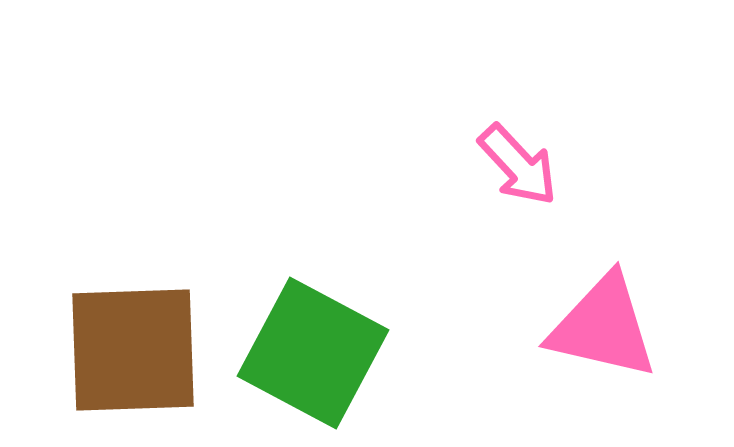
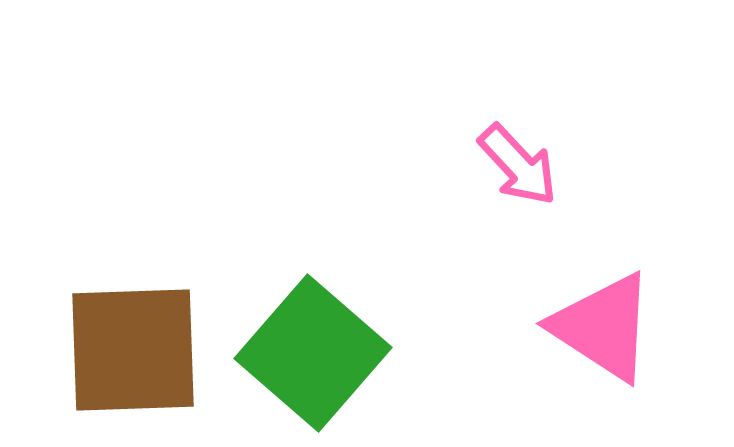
pink triangle: rotated 20 degrees clockwise
green square: rotated 13 degrees clockwise
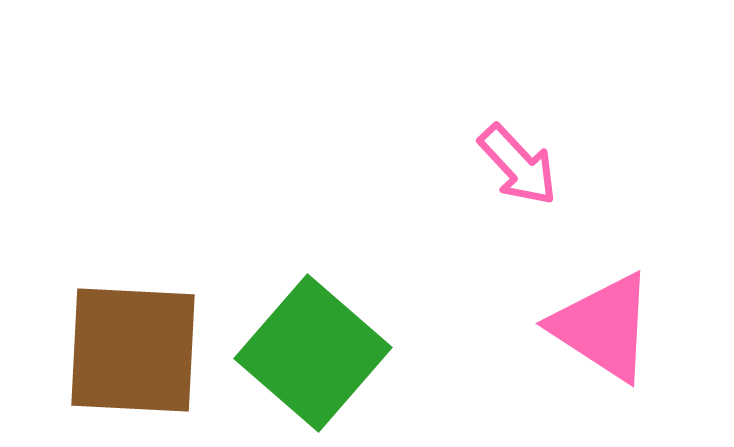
brown square: rotated 5 degrees clockwise
